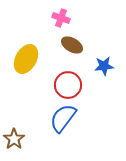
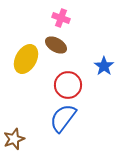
brown ellipse: moved 16 px left
blue star: rotated 30 degrees counterclockwise
brown star: rotated 15 degrees clockwise
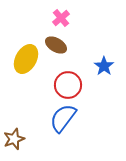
pink cross: rotated 30 degrees clockwise
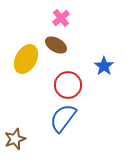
brown star: moved 1 px right
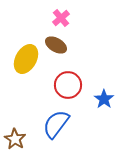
blue star: moved 33 px down
blue semicircle: moved 7 px left, 6 px down
brown star: rotated 20 degrees counterclockwise
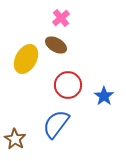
blue star: moved 3 px up
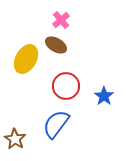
pink cross: moved 2 px down
red circle: moved 2 px left, 1 px down
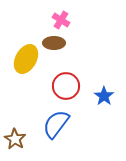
pink cross: rotated 18 degrees counterclockwise
brown ellipse: moved 2 px left, 2 px up; rotated 30 degrees counterclockwise
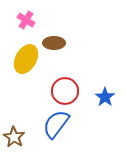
pink cross: moved 35 px left
red circle: moved 1 px left, 5 px down
blue star: moved 1 px right, 1 px down
brown star: moved 1 px left, 2 px up
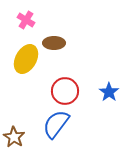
blue star: moved 4 px right, 5 px up
